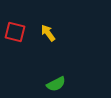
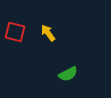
green semicircle: moved 12 px right, 10 px up
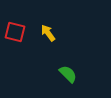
green semicircle: rotated 108 degrees counterclockwise
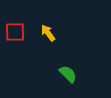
red square: rotated 15 degrees counterclockwise
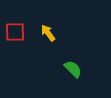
green semicircle: moved 5 px right, 5 px up
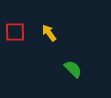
yellow arrow: moved 1 px right
